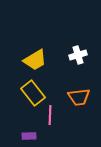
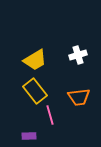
yellow rectangle: moved 2 px right, 2 px up
pink line: rotated 18 degrees counterclockwise
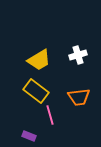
yellow trapezoid: moved 4 px right
yellow rectangle: moved 1 px right; rotated 15 degrees counterclockwise
purple rectangle: rotated 24 degrees clockwise
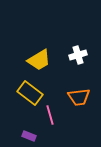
yellow rectangle: moved 6 px left, 2 px down
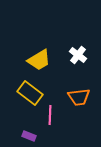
white cross: rotated 36 degrees counterclockwise
pink line: rotated 18 degrees clockwise
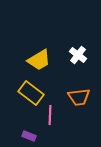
yellow rectangle: moved 1 px right
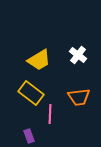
pink line: moved 1 px up
purple rectangle: rotated 48 degrees clockwise
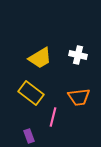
white cross: rotated 24 degrees counterclockwise
yellow trapezoid: moved 1 px right, 2 px up
pink line: moved 3 px right, 3 px down; rotated 12 degrees clockwise
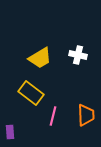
orange trapezoid: moved 7 px right, 18 px down; rotated 85 degrees counterclockwise
pink line: moved 1 px up
purple rectangle: moved 19 px left, 4 px up; rotated 16 degrees clockwise
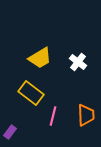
white cross: moved 7 px down; rotated 24 degrees clockwise
purple rectangle: rotated 40 degrees clockwise
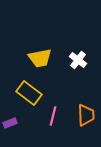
yellow trapezoid: rotated 20 degrees clockwise
white cross: moved 2 px up
yellow rectangle: moved 2 px left
purple rectangle: moved 9 px up; rotated 32 degrees clockwise
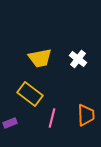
white cross: moved 1 px up
yellow rectangle: moved 1 px right, 1 px down
pink line: moved 1 px left, 2 px down
